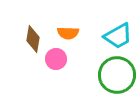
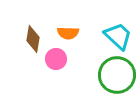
cyan trapezoid: rotated 108 degrees counterclockwise
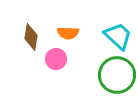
brown diamond: moved 2 px left, 2 px up
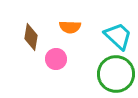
orange semicircle: moved 2 px right, 6 px up
green circle: moved 1 px left, 1 px up
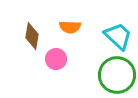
brown diamond: moved 1 px right, 1 px up
green circle: moved 1 px right, 1 px down
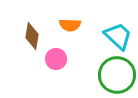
orange semicircle: moved 2 px up
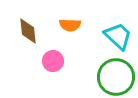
brown diamond: moved 4 px left, 5 px up; rotated 16 degrees counterclockwise
pink circle: moved 3 px left, 2 px down
green circle: moved 1 px left, 2 px down
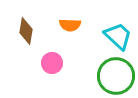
brown diamond: moved 2 px left; rotated 16 degrees clockwise
pink circle: moved 1 px left, 2 px down
green circle: moved 1 px up
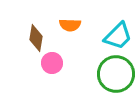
brown diamond: moved 10 px right, 7 px down
cyan trapezoid: rotated 92 degrees clockwise
green circle: moved 2 px up
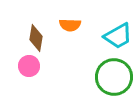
cyan trapezoid: rotated 16 degrees clockwise
pink circle: moved 23 px left, 3 px down
green circle: moved 2 px left, 3 px down
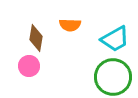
cyan trapezoid: moved 3 px left, 3 px down
green circle: moved 1 px left
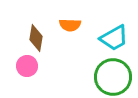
cyan trapezoid: moved 1 px left, 1 px up
pink circle: moved 2 px left
